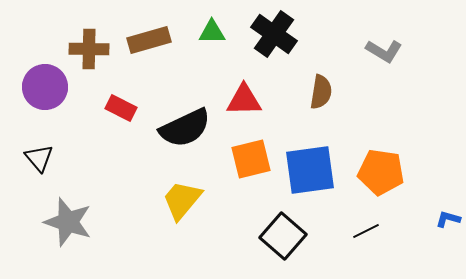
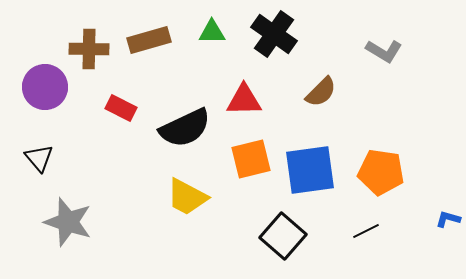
brown semicircle: rotated 36 degrees clockwise
yellow trapezoid: moved 5 px right, 3 px up; rotated 102 degrees counterclockwise
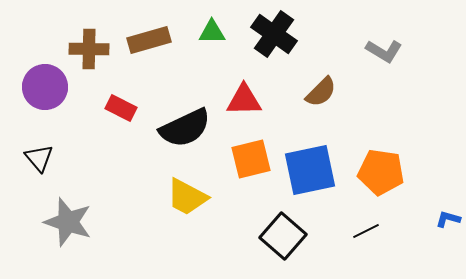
blue square: rotated 4 degrees counterclockwise
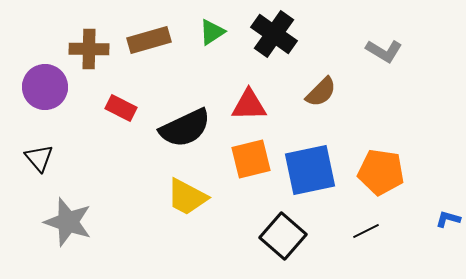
green triangle: rotated 32 degrees counterclockwise
red triangle: moved 5 px right, 5 px down
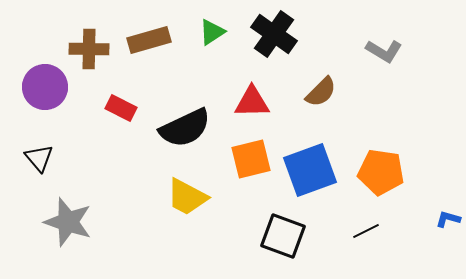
red triangle: moved 3 px right, 3 px up
blue square: rotated 8 degrees counterclockwise
black square: rotated 21 degrees counterclockwise
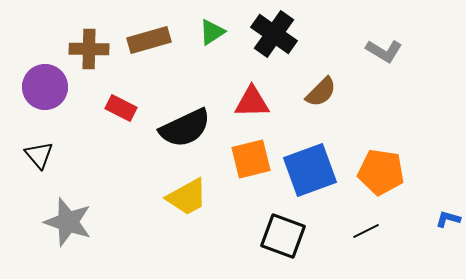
black triangle: moved 3 px up
yellow trapezoid: rotated 57 degrees counterclockwise
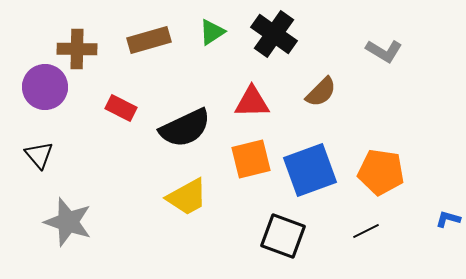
brown cross: moved 12 px left
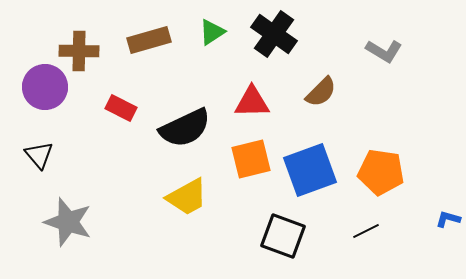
brown cross: moved 2 px right, 2 px down
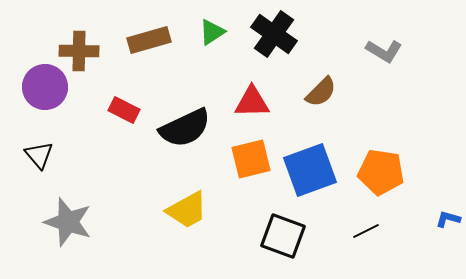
red rectangle: moved 3 px right, 2 px down
yellow trapezoid: moved 13 px down
